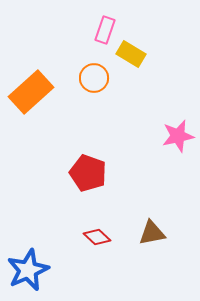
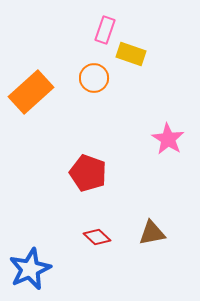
yellow rectangle: rotated 12 degrees counterclockwise
pink star: moved 10 px left, 3 px down; rotated 28 degrees counterclockwise
blue star: moved 2 px right, 1 px up
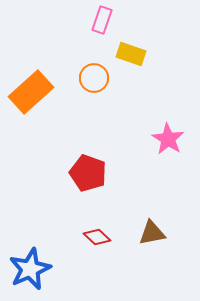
pink rectangle: moved 3 px left, 10 px up
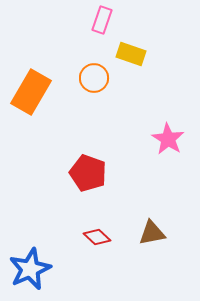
orange rectangle: rotated 18 degrees counterclockwise
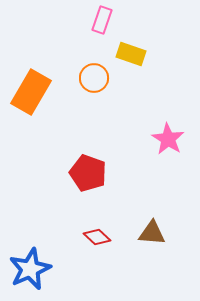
brown triangle: rotated 16 degrees clockwise
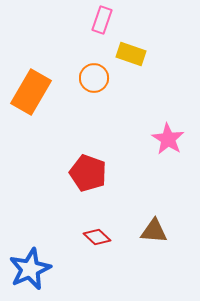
brown triangle: moved 2 px right, 2 px up
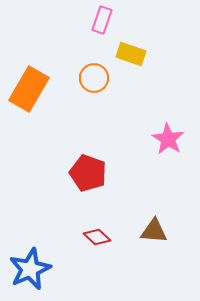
orange rectangle: moved 2 px left, 3 px up
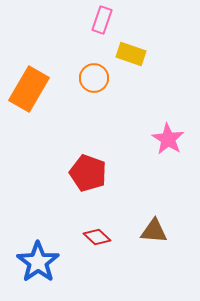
blue star: moved 8 px right, 7 px up; rotated 12 degrees counterclockwise
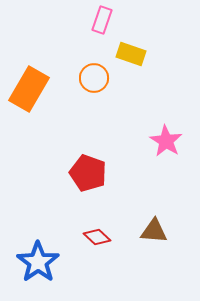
pink star: moved 2 px left, 2 px down
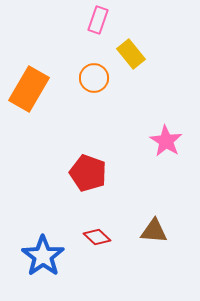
pink rectangle: moved 4 px left
yellow rectangle: rotated 32 degrees clockwise
blue star: moved 5 px right, 6 px up
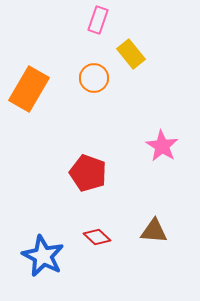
pink star: moved 4 px left, 5 px down
blue star: rotated 9 degrees counterclockwise
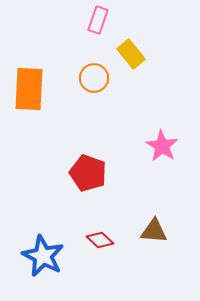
orange rectangle: rotated 27 degrees counterclockwise
red diamond: moved 3 px right, 3 px down
